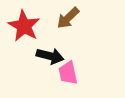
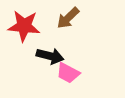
red star: rotated 24 degrees counterclockwise
pink trapezoid: rotated 50 degrees counterclockwise
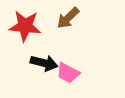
red star: moved 1 px right
black arrow: moved 6 px left, 7 px down
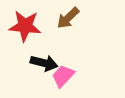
pink trapezoid: moved 5 px left, 3 px down; rotated 105 degrees clockwise
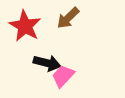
red star: rotated 24 degrees clockwise
black arrow: moved 3 px right
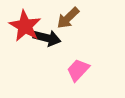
black arrow: moved 25 px up
pink trapezoid: moved 15 px right, 6 px up
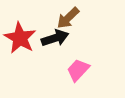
red star: moved 5 px left, 12 px down
black arrow: moved 8 px right; rotated 32 degrees counterclockwise
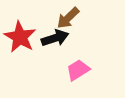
red star: moved 1 px up
pink trapezoid: rotated 15 degrees clockwise
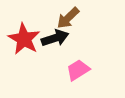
red star: moved 4 px right, 2 px down
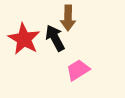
brown arrow: rotated 45 degrees counterclockwise
black arrow: rotated 100 degrees counterclockwise
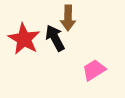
pink trapezoid: moved 16 px right
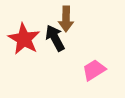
brown arrow: moved 2 px left, 1 px down
